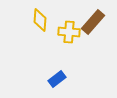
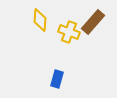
yellow cross: rotated 15 degrees clockwise
blue rectangle: rotated 36 degrees counterclockwise
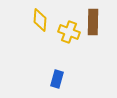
brown rectangle: rotated 40 degrees counterclockwise
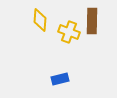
brown rectangle: moved 1 px left, 1 px up
blue rectangle: moved 3 px right; rotated 60 degrees clockwise
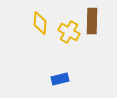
yellow diamond: moved 3 px down
yellow cross: rotated 10 degrees clockwise
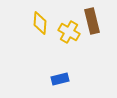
brown rectangle: rotated 15 degrees counterclockwise
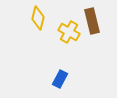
yellow diamond: moved 2 px left, 5 px up; rotated 10 degrees clockwise
blue rectangle: rotated 48 degrees counterclockwise
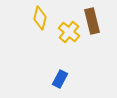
yellow diamond: moved 2 px right
yellow cross: rotated 10 degrees clockwise
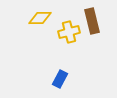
yellow diamond: rotated 75 degrees clockwise
yellow cross: rotated 35 degrees clockwise
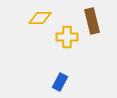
yellow cross: moved 2 px left, 5 px down; rotated 15 degrees clockwise
blue rectangle: moved 3 px down
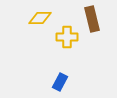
brown rectangle: moved 2 px up
